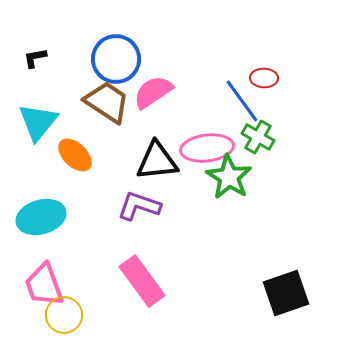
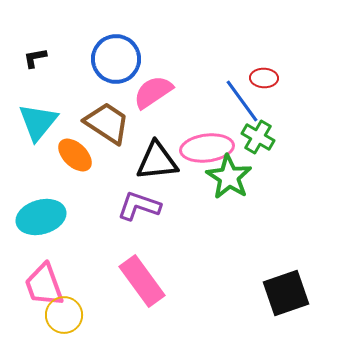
brown trapezoid: moved 21 px down
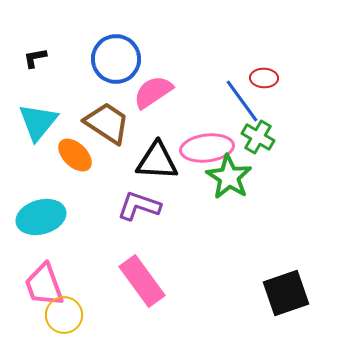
black triangle: rotated 9 degrees clockwise
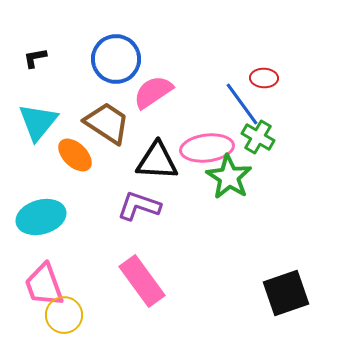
blue line: moved 3 px down
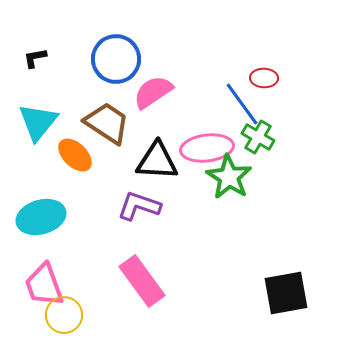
black square: rotated 9 degrees clockwise
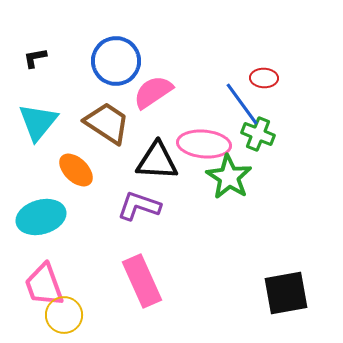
blue circle: moved 2 px down
green cross: moved 3 px up; rotated 8 degrees counterclockwise
pink ellipse: moved 3 px left, 4 px up; rotated 12 degrees clockwise
orange ellipse: moved 1 px right, 15 px down
pink rectangle: rotated 12 degrees clockwise
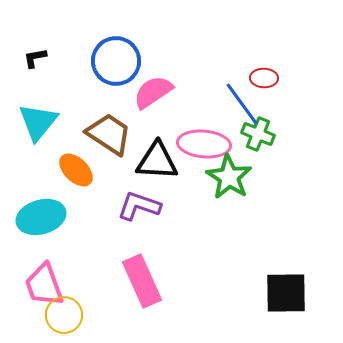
brown trapezoid: moved 2 px right, 11 px down
black square: rotated 9 degrees clockwise
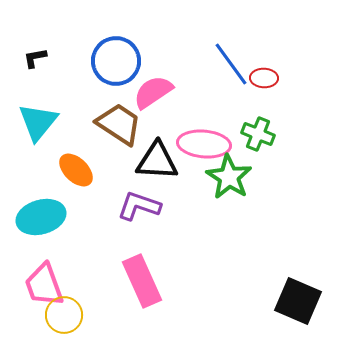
blue line: moved 11 px left, 40 px up
brown trapezoid: moved 10 px right, 10 px up
black square: moved 12 px right, 8 px down; rotated 24 degrees clockwise
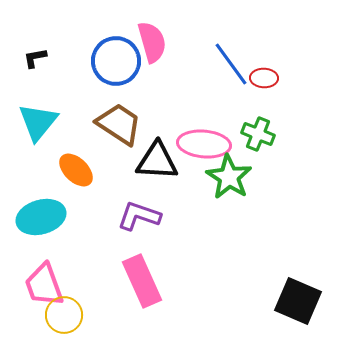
pink semicircle: moved 1 px left, 50 px up; rotated 108 degrees clockwise
purple L-shape: moved 10 px down
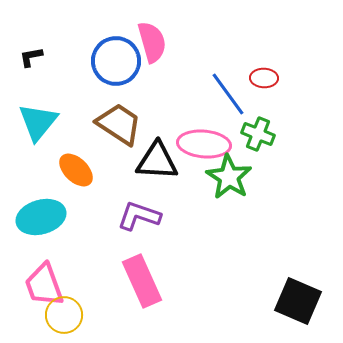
black L-shape: moved 4 px left, 1 px up
blue line: moved 3 px left, 30 px down
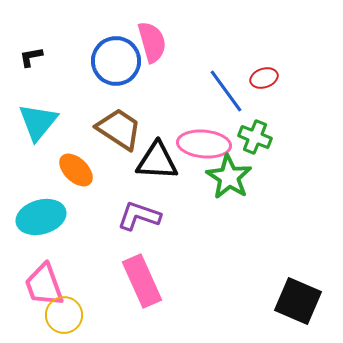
red ellipse: rotated 20 degrees counterclockwise
blue line: moved 2 px left, 3 px up
brown trapezoid: moved 5 px down
green cross: moved 3 px left, 3 px down
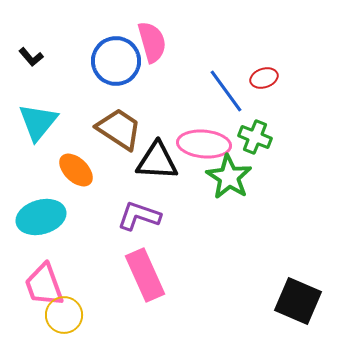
black L-shape: rotated 120 degrees counterclockwise
pink rectangle: moved 3 px right, 6 px up
